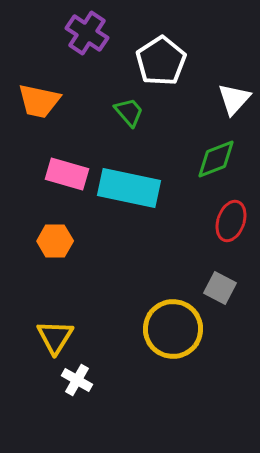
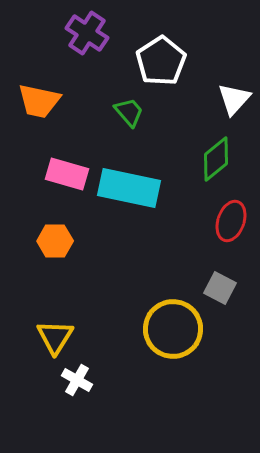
green diamond: rotated 18 degrees counterclockwise
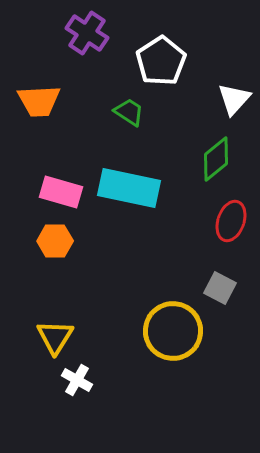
orange trapezoid: rotated 15 degrees counterclockwise
green trapezoid: rotated 16 degrees counterclockwise
pink rectangle: moved 6 px left, 18 px down
yellow circle: moved 2 px down
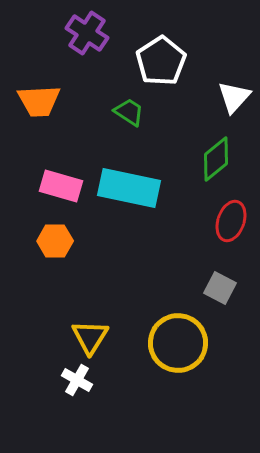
white triangle: moved 2 px up
pink rectangle: moved 6 px up
yellow circle: moved 5 px right, 12 px down
yellow triangle: moved 35 px right
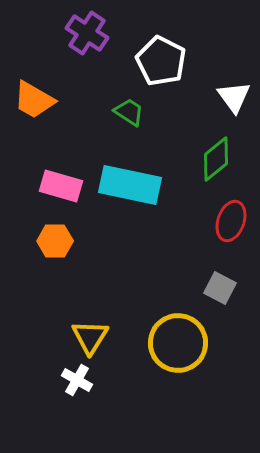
white pentagon: rotated 12 degrees counterclockwise
white triangle: rotated 18 degrees counterclockwise
orange trapezoid: moved 5 px left, 1 px up; rotated 33 degrees clockwise
cyan rectangle: moved 1 px right, 3 px up
